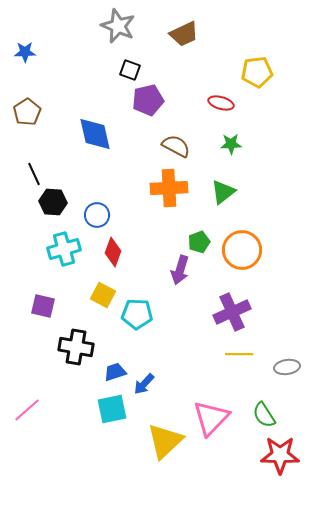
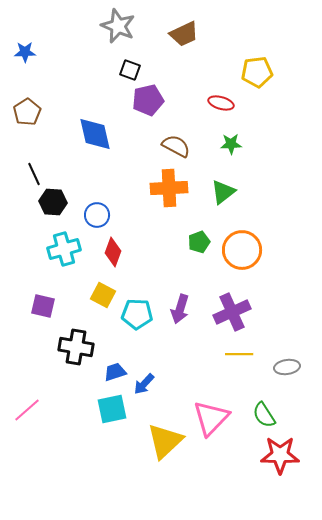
purple arrow: moved 39 px down
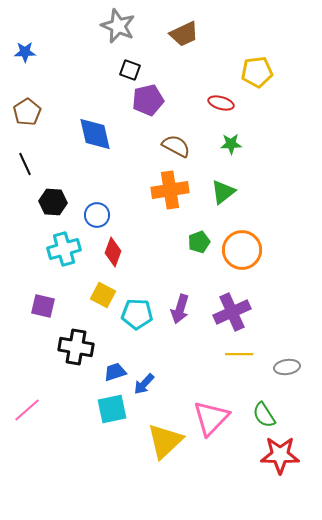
black line: moved 9 px left, 10 px up
orange cross: moved 1 px right, 2 px down; rotated 6 degrees counterclockwise
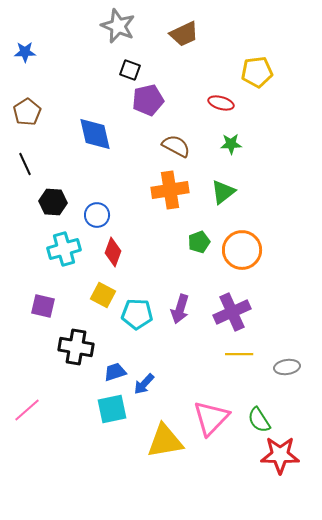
green semicircle: moved 5 px left, 5 px down
yellow triangle: rotated 33 degrees clockwise
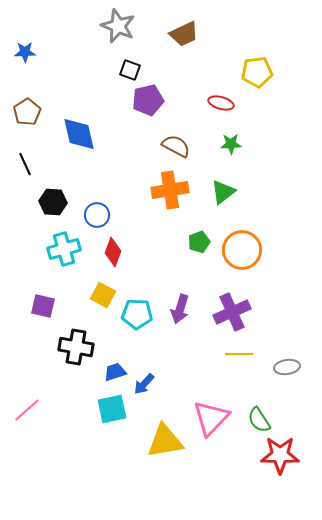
blue diamond: moved 16 px left
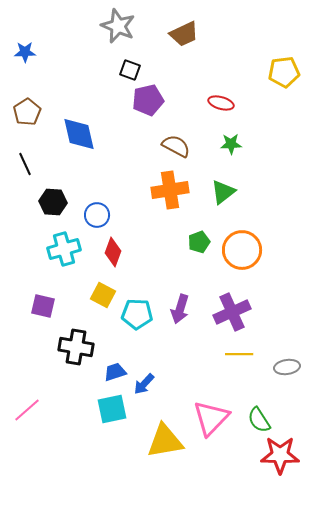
yellow pentagon: moved 27 px right
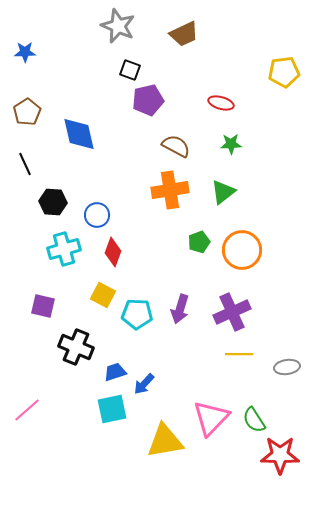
black cross: rotated 12 degrees clockwise
green semicircle: moved 5 px left
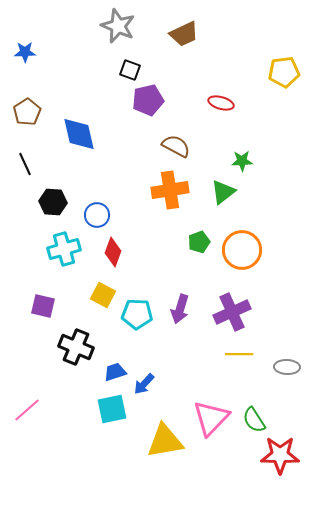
green star: moved 11 px right, 17 px down
gray ellipse: rotated 10 degrees clockwise
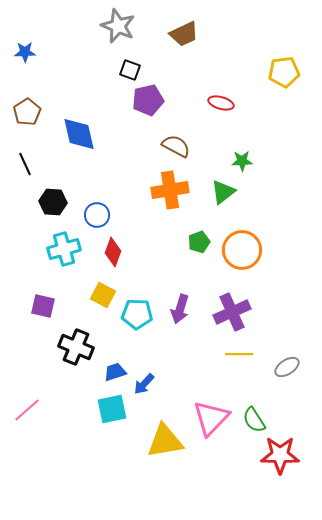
gray ellipse: rotated 35 degrees counterclockwise
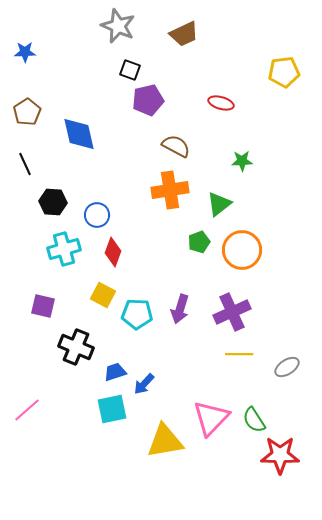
green triangle: moved 4 px left, 12 px down
